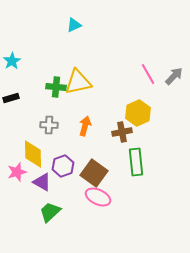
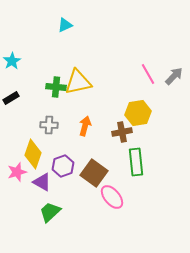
cyan triangle: moved 9 px left
black rectangle: rotated 14 degrees counterclockwise
yellow hexagon: rotated 15 degrees clockwise
yellow diamond: rotated 20 degrees clockwise
pink ellipse: moved 14 px right; rotated 25 degrees clockwise
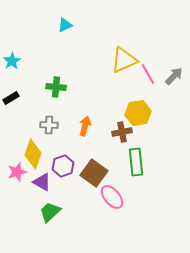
yellow triangle: moved 46 px right, 22 px up; rotated 12 degrees counterclockwise
